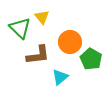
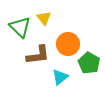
yellow triangle: moved 2 px right, 1 px down
green triangle: moved 1 px up
orange circle: moved 2 px left, 2 px down
green pentagon: moved 2 px left, 4 px down
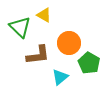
yellow triangle: moved 3 px up; rotated 21 degrees counterclockwise
orange circle: moved 1 px right, 1 px up
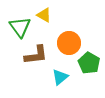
green triangle: rotated 10 degrees clockwise
brown L-shape: moved 2 px left
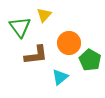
yellow triangle: rotated 42 degrees clockwise
green pentagon: moved 1 px right, 3 px up
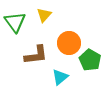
green triangle: moved 5 px left, 5 px up
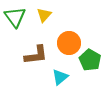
green triangle: moved 5 px up
